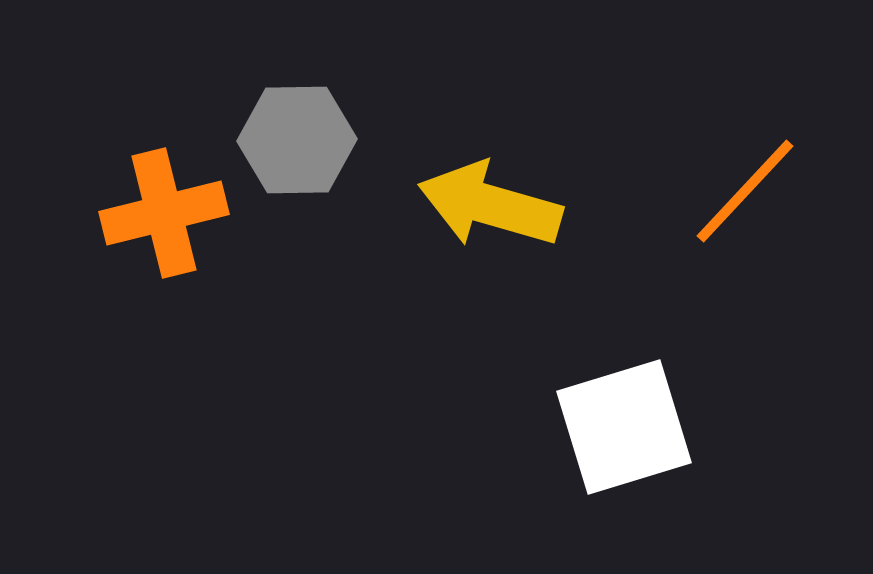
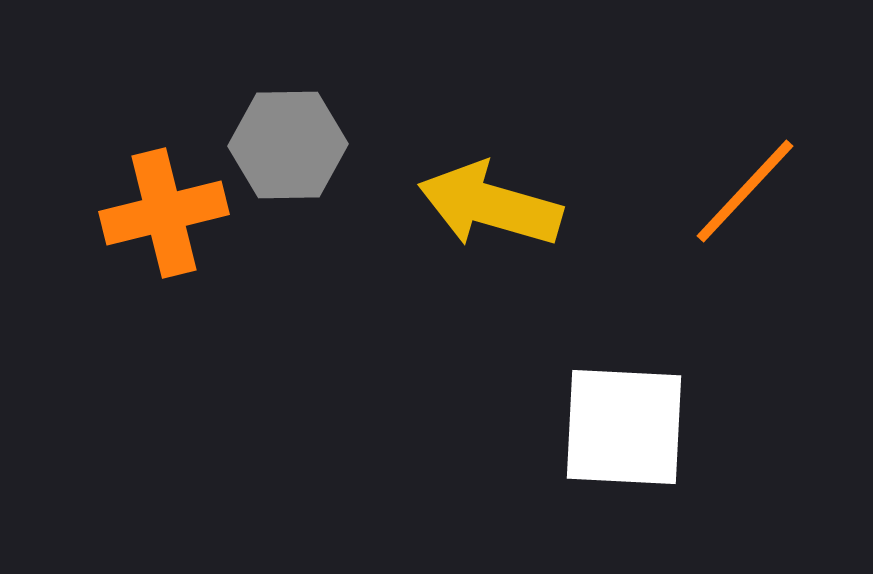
gray hexagon: moved 9 px left, 5 px down
white square: rotated 20 degrees clockwise
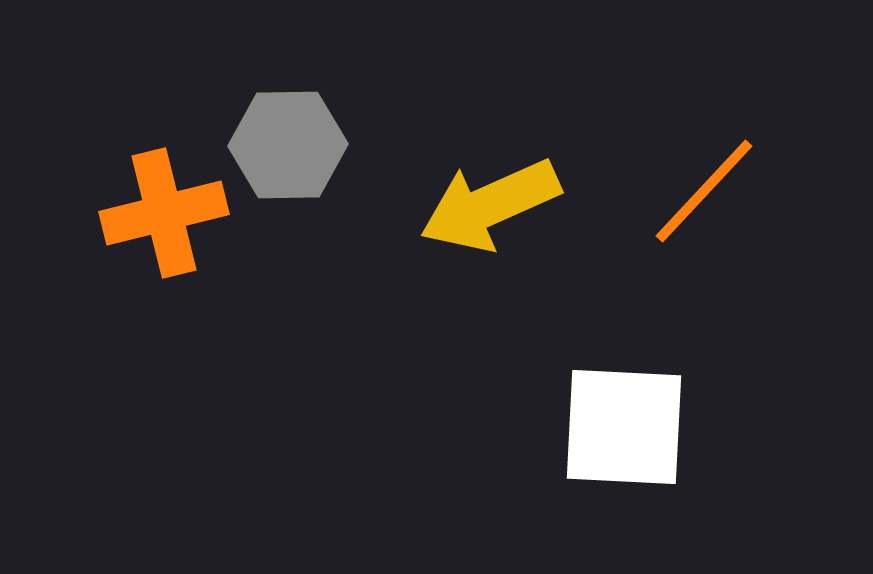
orange line: moved 41 px left
yellow arrow: rotated 40 degrees counterclockwise
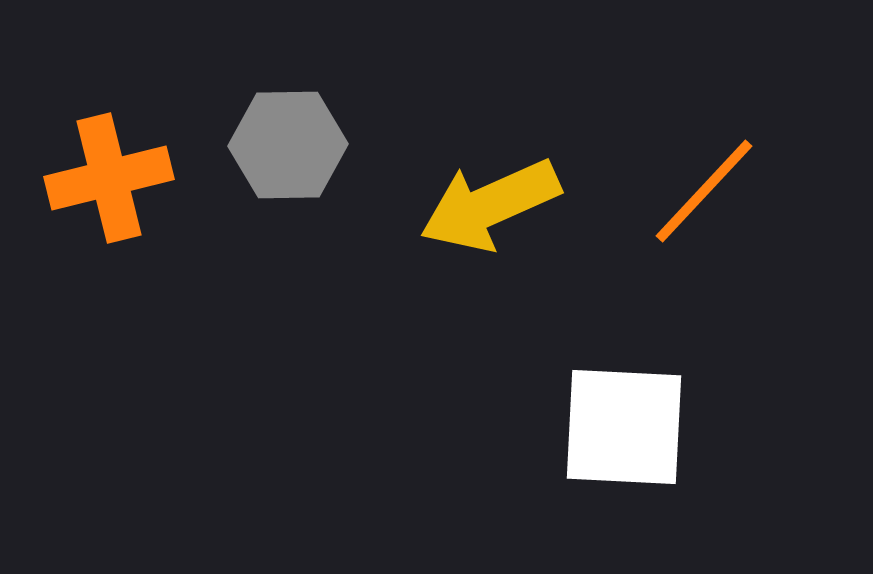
orange cross: moved 55 px left, 35 px up
